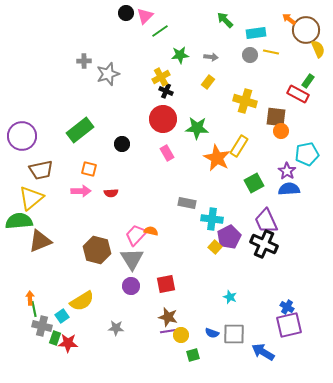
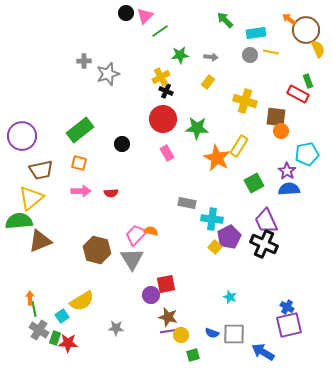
green rectangle at (308, 81): rotated 56 degrees counterclockwise
orange square at (89, 169): moved 10 px left, 6 px up
purple circle at (131, 286): moved 20 px right, 9 px down
gray cross at (42, 326): moved 3 px left, 4 px down; rotated 18 degrees clockwise
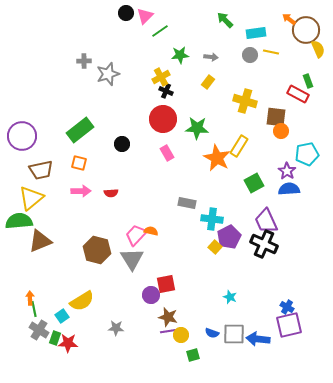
blue arrow at (263, 352): moved 5 px left, 13 px up; rotated 25 degrees counterclockwise
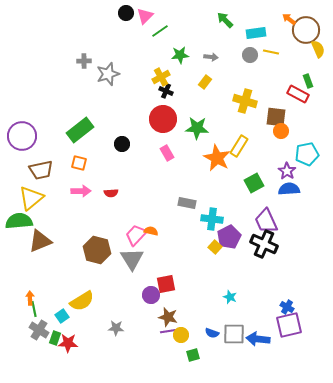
yellow rectangle at (208, 82): moved 3 px left
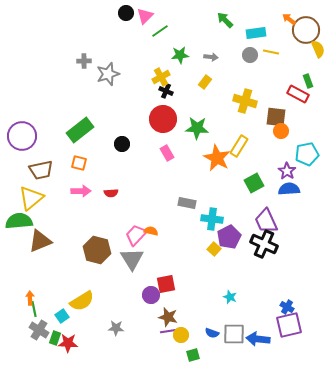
yellow square at (215, 247): moved 1 px left, 2 px down
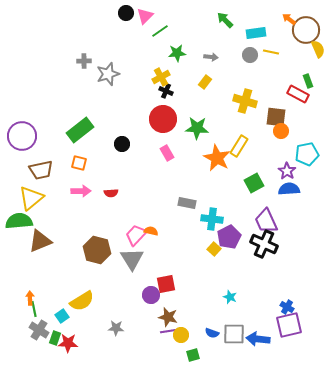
green star at (180, 55): moved 3 px left, 2 px up
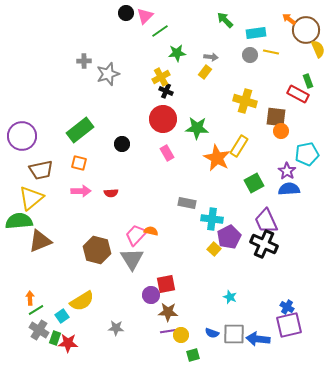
yellow rectangle at (205, 82): moved 10 px up
green line at (34, 309): moved 2 px right, 1 px down; rotated 70 degrees clockwise
brown star at (168, 317): moved 5 px up; rotated 12 degrees counterclockwise
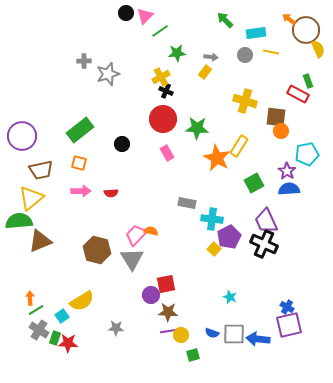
gray circle at (250, 55): moved 5 px left
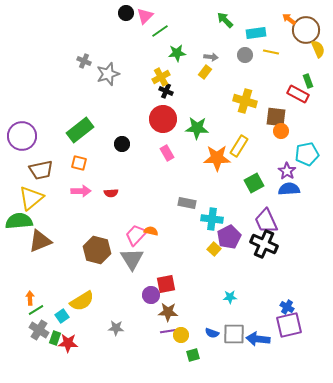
gray cross at (84, 61): rotated 24 degrees clockwise
orange star at (217, 158): rotated 28 degrees counterclockwise
cyan star at (230, 297): rotated 24 degrees counterclockwise
